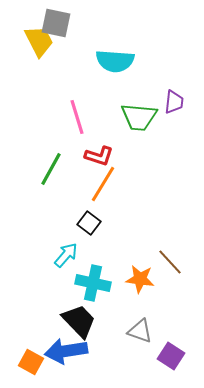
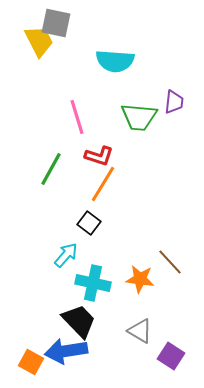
gray triangle: rotated 12 degrees clockwise
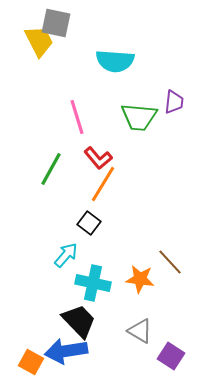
red L-shape: moved 1 px left, 2 px down; rotated 32 degrees clockwise
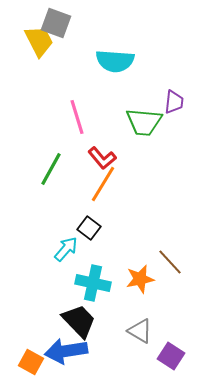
gray square: rotated 8 degrees clockwise
green trapezoid: moved 5 px right, 5 px down
red L-shape: moved 4 px right
black square: moved 5 px down
cyan arrow: moved 6 px up
orange star: rotated 20 degrees counterclockwise
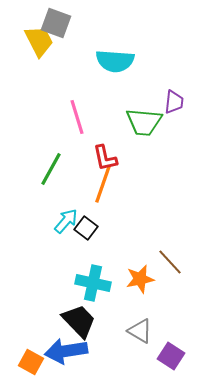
red L-shape: moved 3 px right; rotated 28 degrees clockwise
orange line: rotated 12 degrees counterclockwise
black square: moved 3 px left
cyan arrow: moved 28 px up
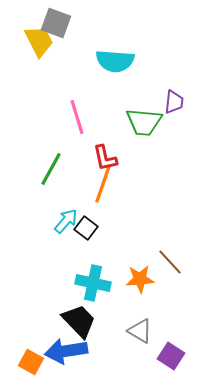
orange star: rotated 8 degrees clockwise
